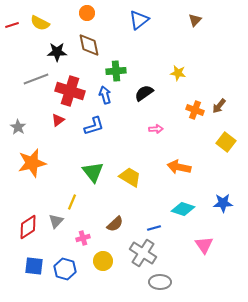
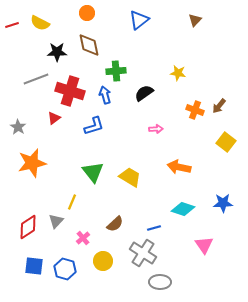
red triangle: moved 4 px left, 2 px up
pink cross: rotated 24 degrees counterclockwise
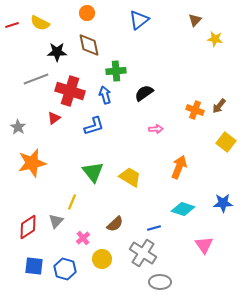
yellow star: moved 37 px right, 34 px up
orange arrow: rotated 100 degrees clockwise
yellow circle: moved 1 px left, 2 px up
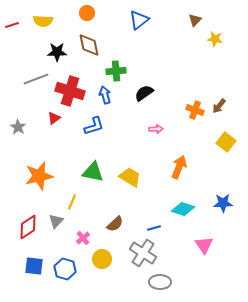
yellow semicircle: moved 3 px right, 2 px up; rotated 24 degrees counterclockwise
orange star: moved 7 px right, 13 px down
green triangle: rotated 40 degrees counterclockwise
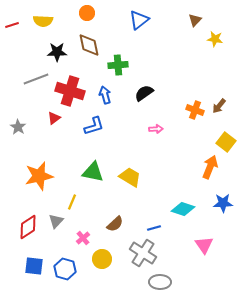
green cross: moved 2 px right, 6 px up
orange arrow: moved 31 px right
